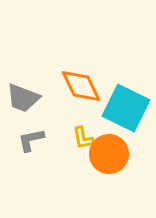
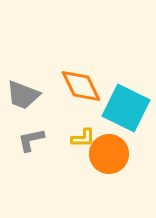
gray trapezoid: moved 3 px up
yellow L-shape: rotated 80 degrees counterclockwise
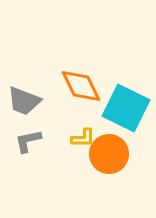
gray trapezoid: moved 1 px right, 6 px down
gray L-shape: moved 3 px left, 1 px down
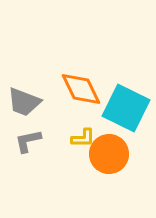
orange diamond: moved 3 px down
gray trapezoid: moved 1 px down
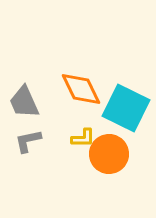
gray trapezoid: rotated 45 degrees clockwise
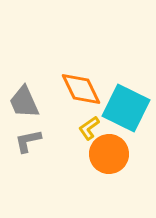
yellow L-shape: moved 6 px right, 10 px up; rotated 145 degrees clockwise
